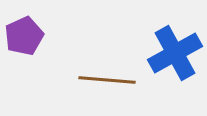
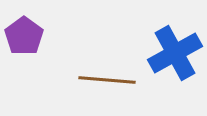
purple pentagon: rotated 12 degrees counterclockwise
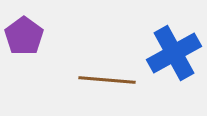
blue cross: moved 1 px left
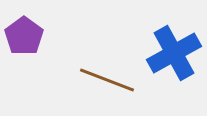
brown line: rotated 16 degrees clockwise
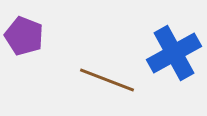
purple pentagon: rotated 15 degrees counterclockwise
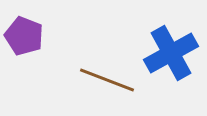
blue cross: moved 3 px left
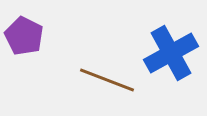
purple pentagon: rotated 6 degrees clockwise
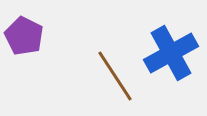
brown line: moved 8 px right, 4 px up; rotated 36 degrees clockwise
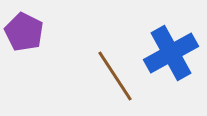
purple pentagon: moved 4 px up
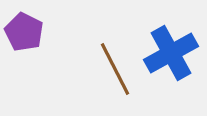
brown line: moved 7 px up; rotated 6 degrees clockwise
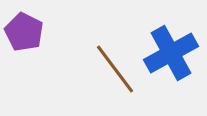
brown line: rotated 10 degrees counterclockwise
